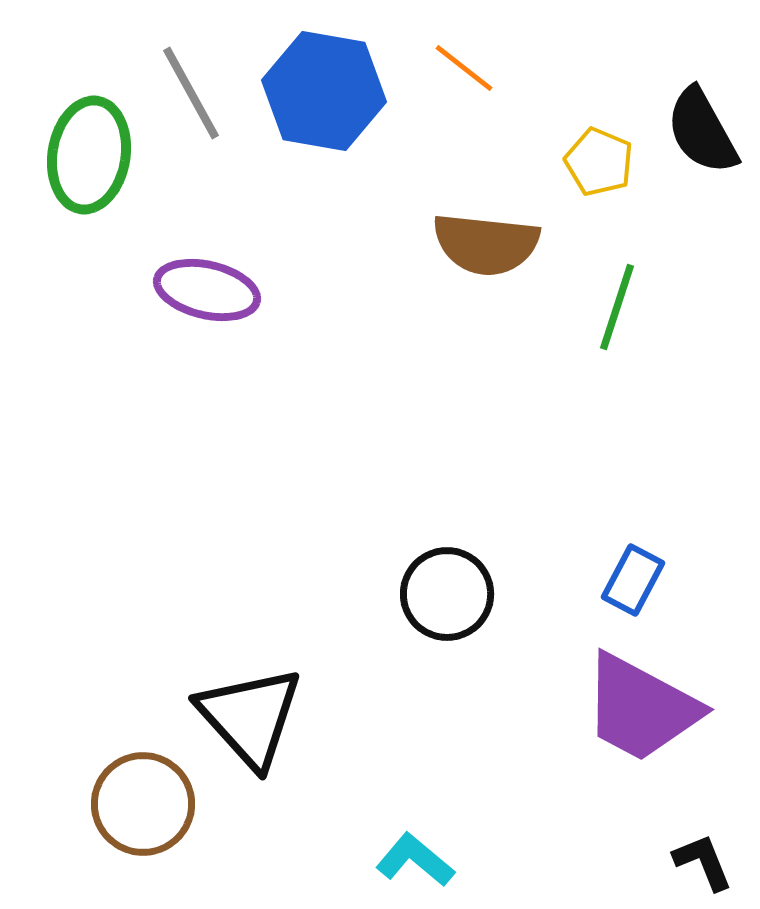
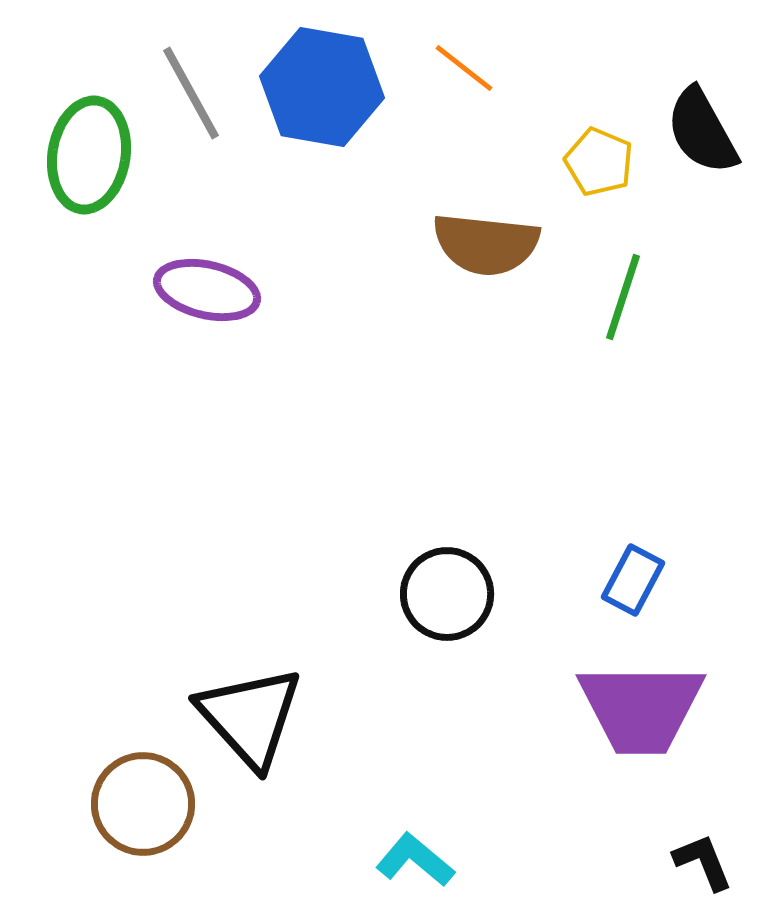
blue hexagon: moved 2 px left, 4 px up
green line: moved 6 px right, 10 px up
purple trapezoid: rotated 28 degrees counterclockwise
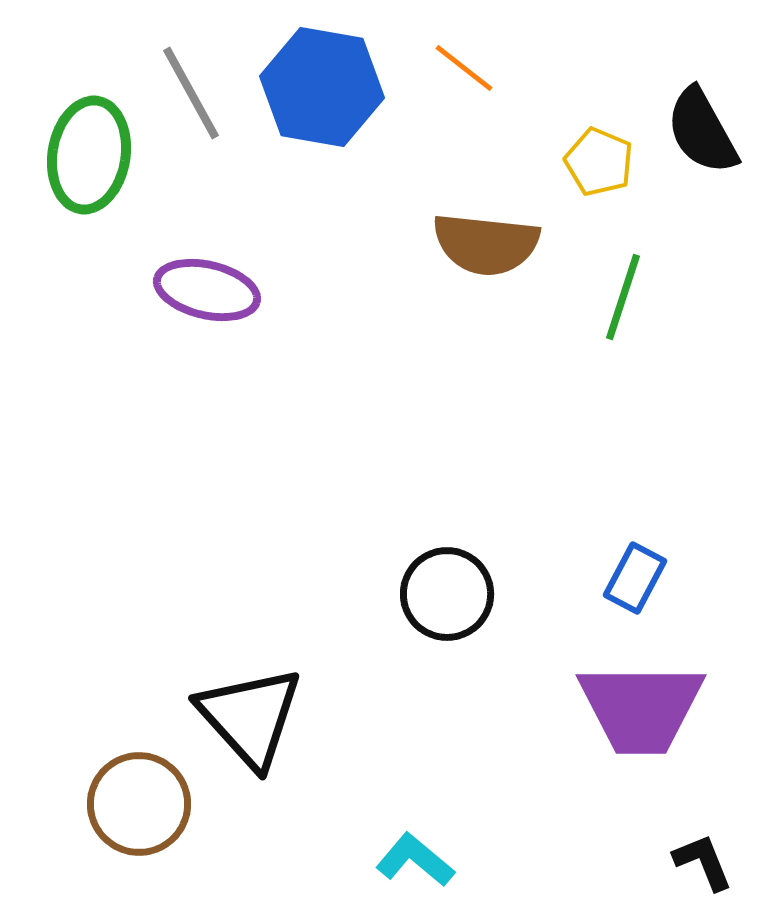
blue rectangle: moved 2 px right, 2 px up
brown circle: moved 4 px left
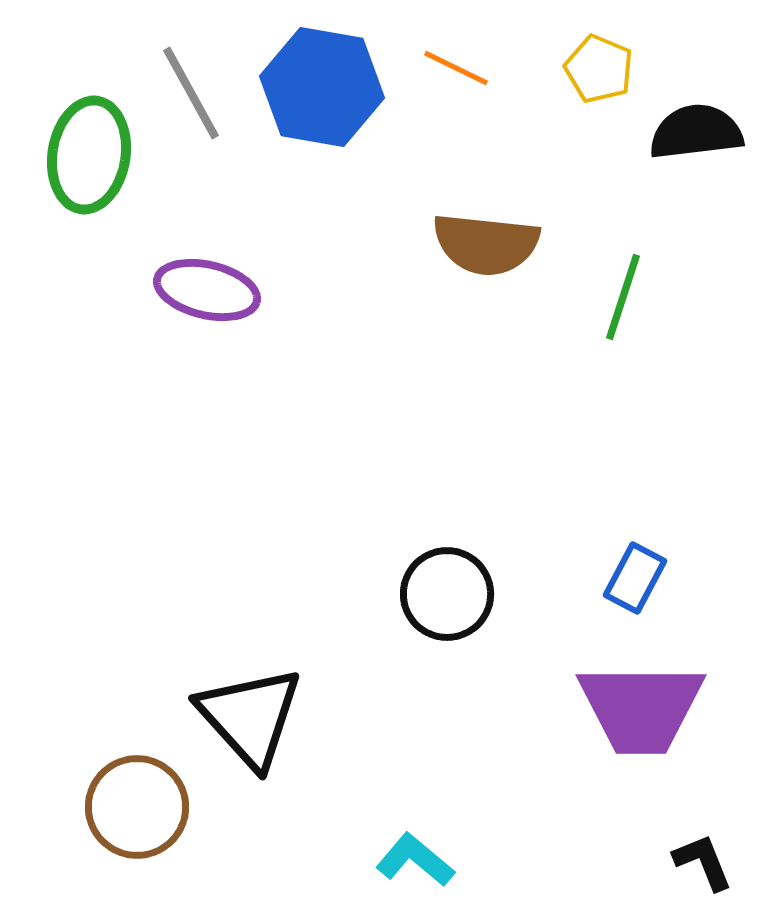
orange line: moved 8 px left; rotated 12 degrees counterclockwise
black semicircle: moved 6 px left, 1 px down; rotated 112 degrees clockwise
yellow pentagon: moved 93 px up
brown circle: moved 2 px left, 3 px down
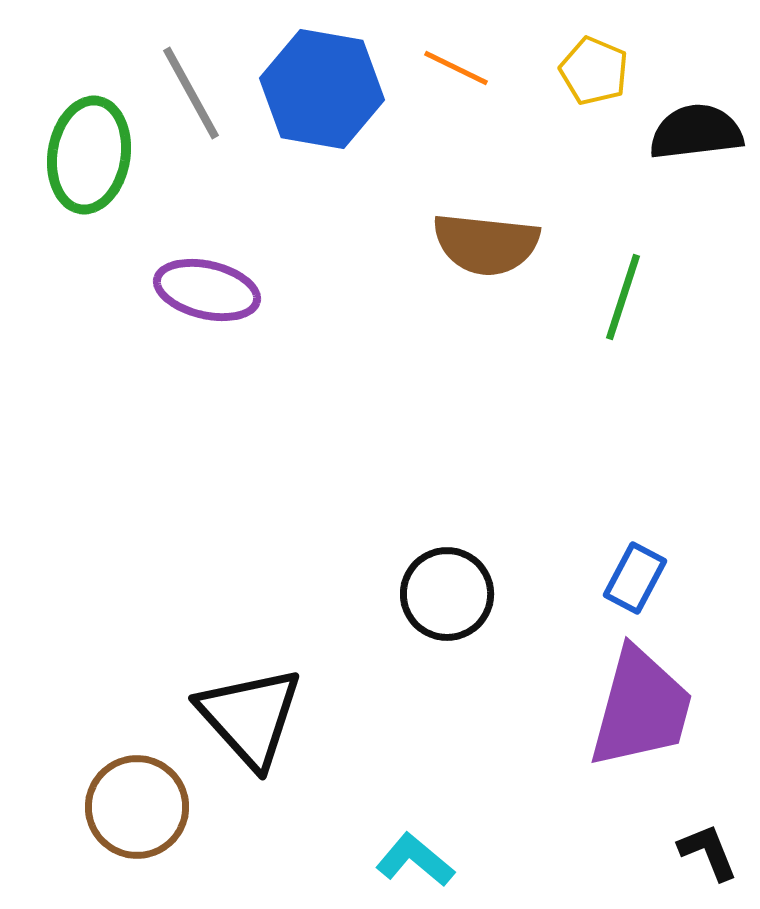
yellow pentagon: moved 5 px left, 2 px down
blue hexagon: moved 2 px down
purple trapezoid: rotated 75 degrees counterclockwise
black L-shape: moved 5 px right, 10 px up
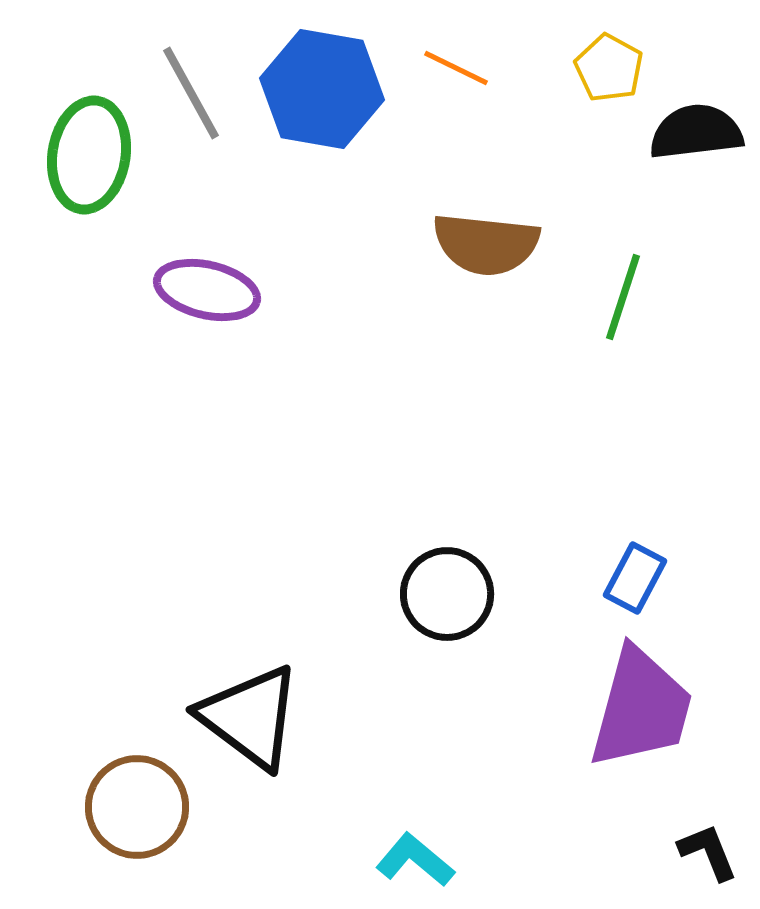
yellow pentagon: moved 15 px right, 3 px up; rotated 6 degrees clockwise
black triangle: rotated 11 degrees counterclockwise
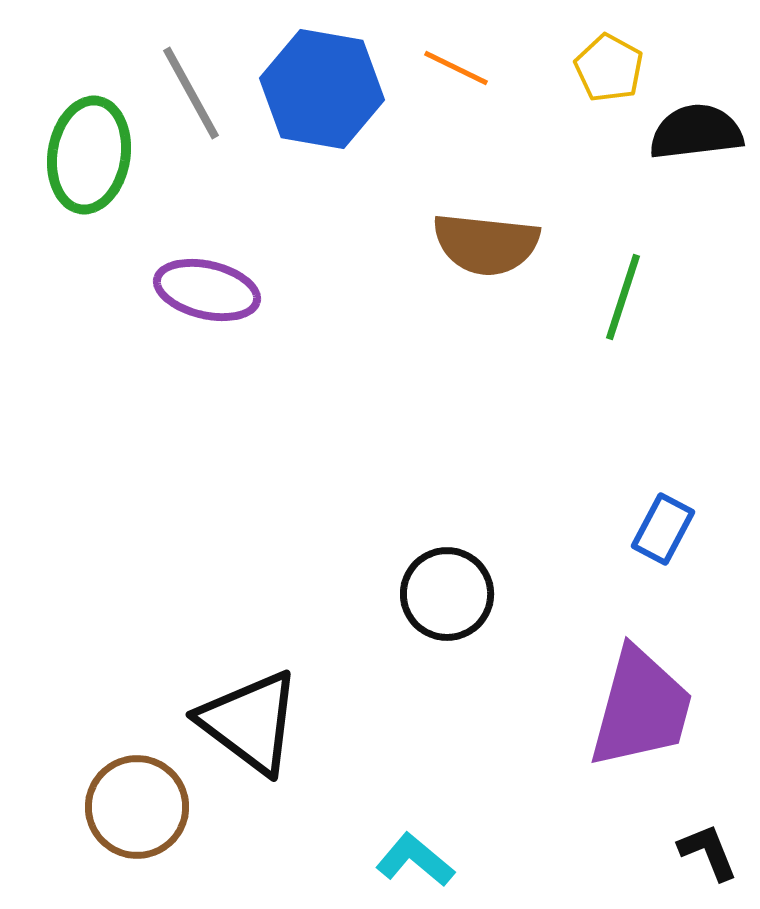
blue rectangle: moved 28 px right, 49 px up
black triangle: moved 5 px down
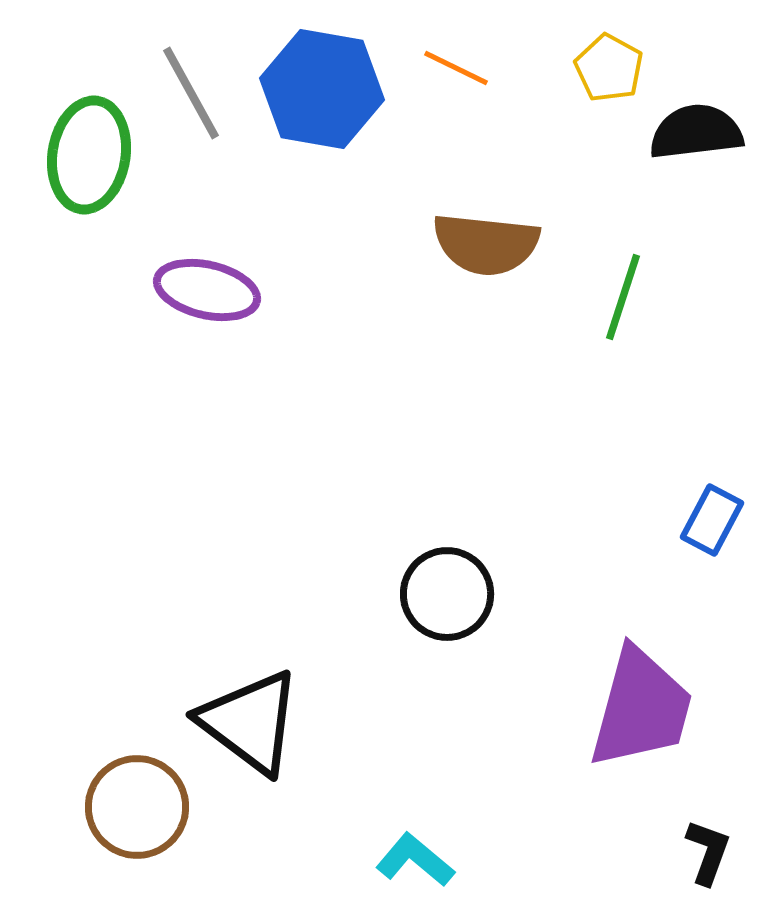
blue rectangle: moved 49 px right, 9 px up
black L-shape: rotated 42 degrees clockwise
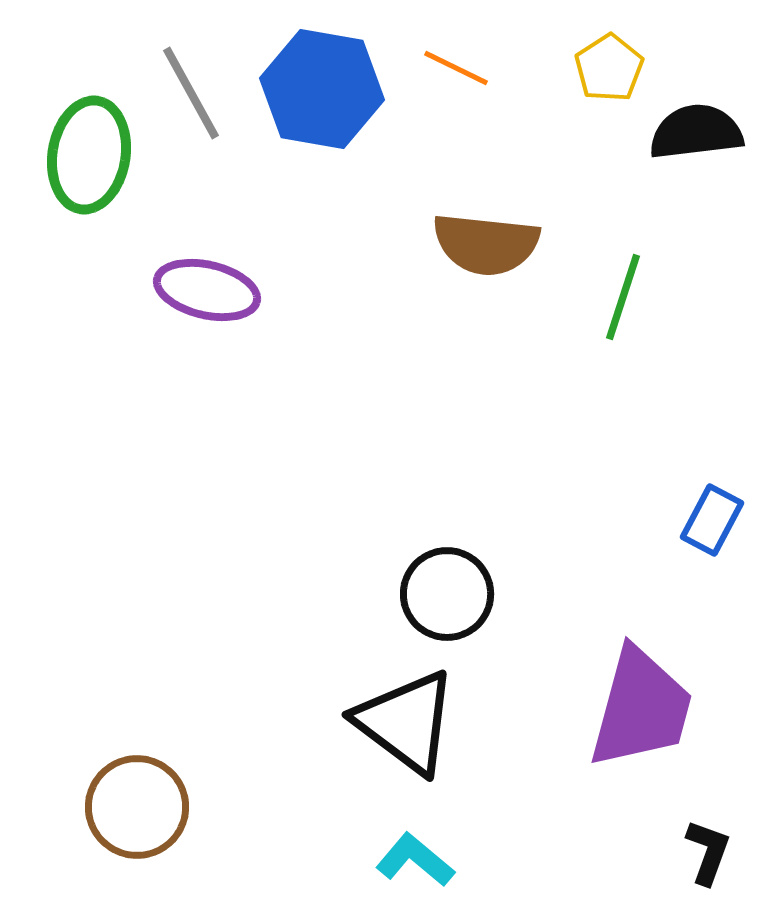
yellow pentagon: rotated 10 degrees clockwise
black triangle: moved 156 px right
